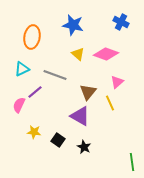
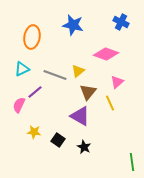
yellow triangle: moved 17 px down; rotated 40 degrees clockwise
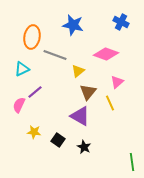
gray line: moved 20 px up
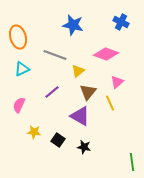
orange ellipse: moved 14 px left; rotated 25 degrees counterclockwise
purple line: moved 17 px right
black star: rotated 16 degrees counterclockwise
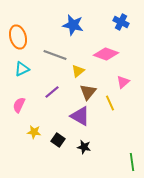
pink triangle: moved 6 px right
